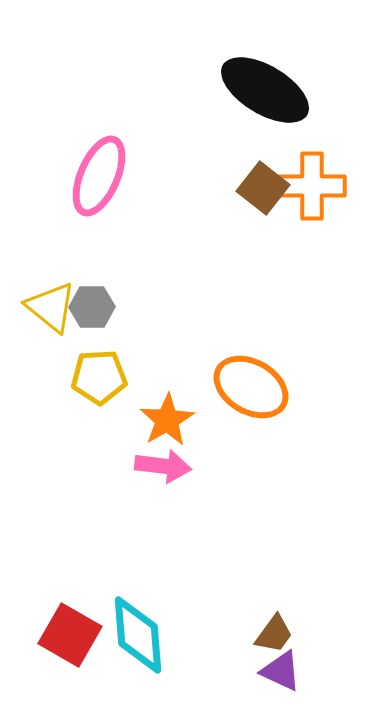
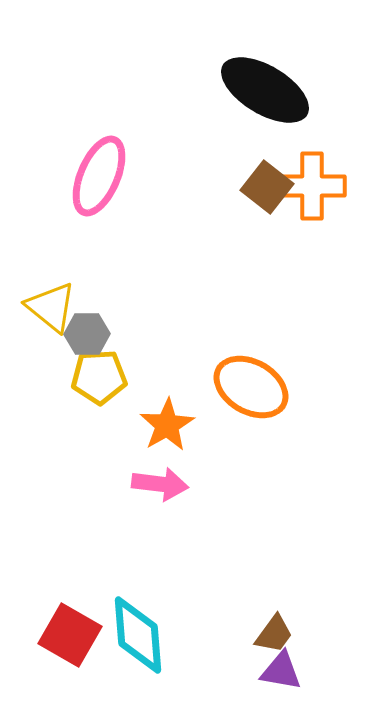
brown square: moved 4 px right, 1 px up
gray hexagon: moved 5 px left, 27 px down
orange star: moved 5 px down
pink arrow: moved 3 px left, 18 px down
purple triangle: rotated 15 degrees counterclockwise
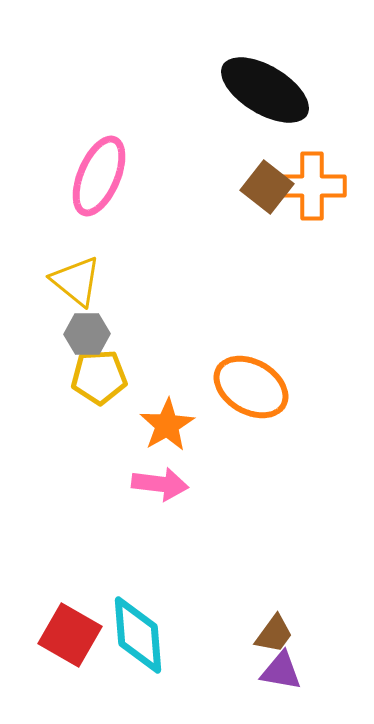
yellow triangle: moved 25 px right, 26 px up
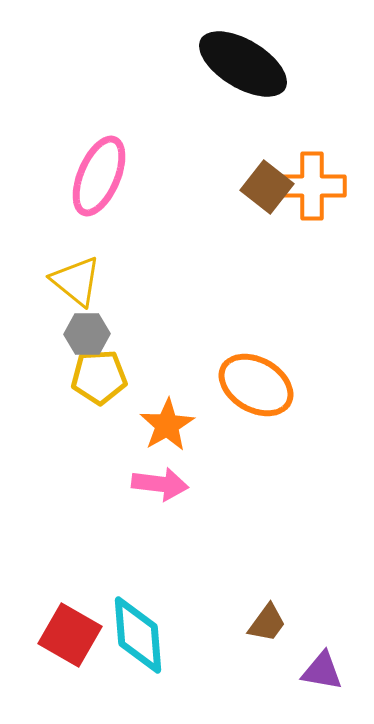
black ellipse: moved 22 px left, 26 px up
orange ellipse: moved 5 px right, 2 px up
brown trapezoid: moved 7 px left, 11 px up
purple triangle: moved 41 px right
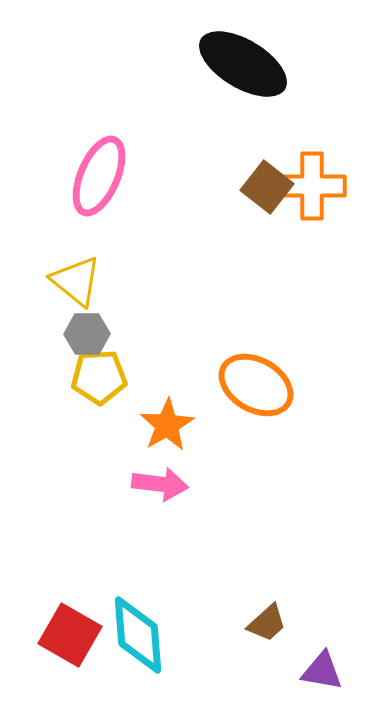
brown trapezoid: rotated 12 degrees clockwise
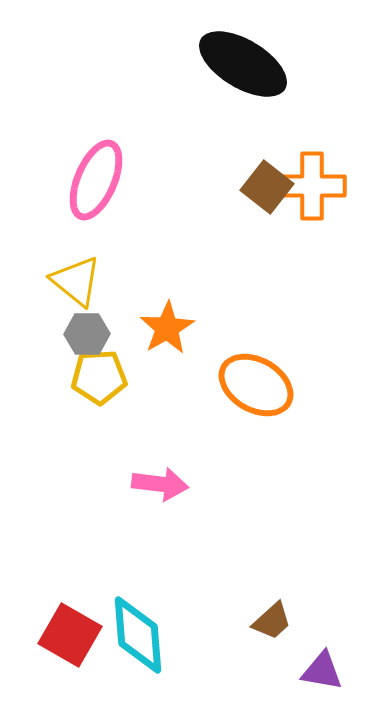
pink ellipse: moved 3 px left, 4 px down
orange star: moved 97 px up
brown trapezoid: moved 5 px right, 2 px up
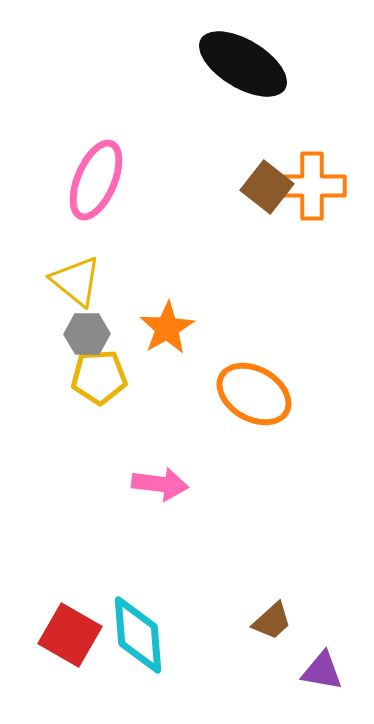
orange ellipse: moved 2 px left, 9 px down
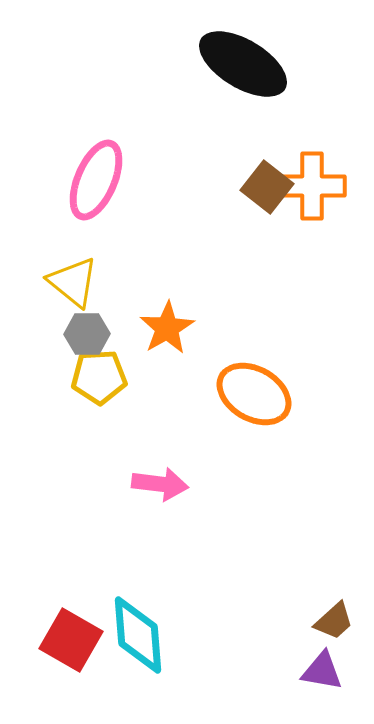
yellow triangle: moved 3 px left, 1 px down
brown trapezoid: moved 62 px right
red square: moved 1 px right, 5 px down
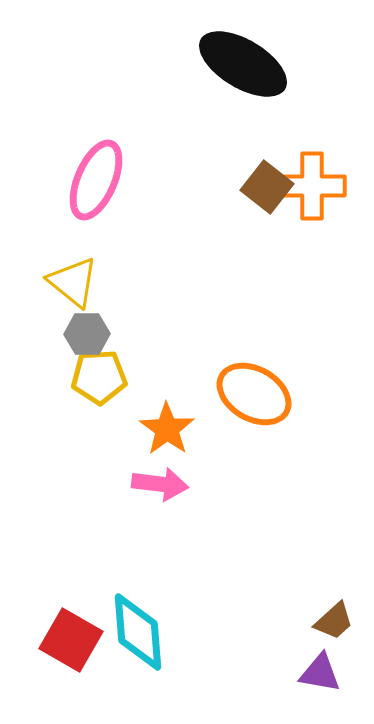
orange star: moved 101 px down; rotated 6 degrees counterclockwise
cyan diamond: moved 3 px up
purple triangle: moved 2 px left, 2 px down
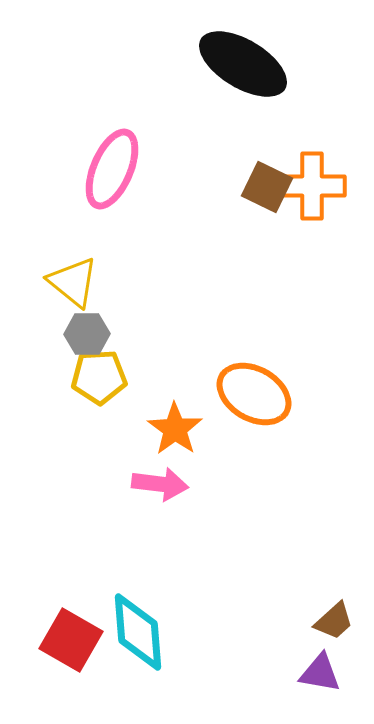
pink ellipse: moved 16 px right, 11 px up
brown square: rotated 12 degrees counterclockwise
orange star: moved 8 px right
